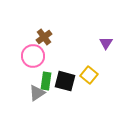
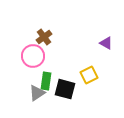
purple triangle: rotated 32 degrees counterclockwise
yellow square: rotated 24 degrees clockwise
black square: moved 8 px down
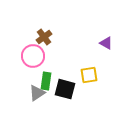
yellow square: rotated 18 degrees clockwise
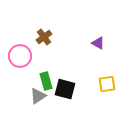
purple triangle: moved 8 px left
pink circle: moved 13 px left
yellow square: moved 18 px right, 9 px down
green rectangle: rotated 24 degrees counterclockwise
gray triangle: moved 1 px right, 3 px down
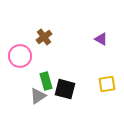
purple triangle: moved 3 px right, 4 px up
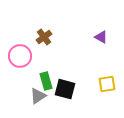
purple triangle: moved 2 px up
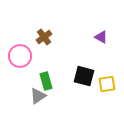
black square: moved 19 px right, 13 px up
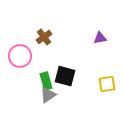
purple triangle: moved 1 px left, 1 px down; rotated 40 degrees counterclockwise
black square: moved 19 px left
gray triangle: moved 10 px right, 1 px up
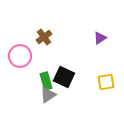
purple triangle: rotated 24 degrees counterclockwise
black square: moved 1 px left, 1 px down; rotated 10 degrees clockwise
yellow square: moved 1 px left, 2 px up
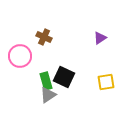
brown cross: rotated 28 degrees counterclockwise
